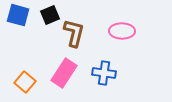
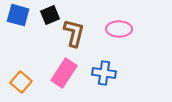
pink ellipse: moved 3 px left, 2 px up
orange square: moved 4 px left
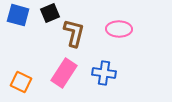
black square: moved 2 px up
orange square: rotated 15 degrees counterclockwise
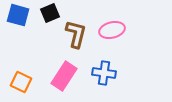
pink ellipse: moved 7 px left, 1 px down; rotated 15 degrees counterclockwise
brown L-shape: moved 2 px right, 1 px down
pink rectangle: moved 3 px down
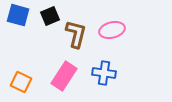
black square: moved 3 px down
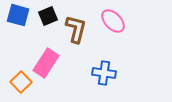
black square: moved 2 px left
pink ellipse: moved 1 px right, 9 px up; rotated 60 degrees clockwise
brown L-shape: moved 5 px up
pink rectangle: moved 18 px left, 13 px up
orange square: rotated 20 degrees clockwise
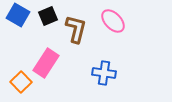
blue square: rotated 15 degrees clockwise
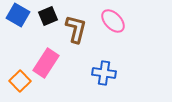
orange square: moved 1 px left, 1 px up
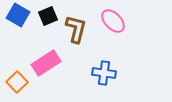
pink rectangle: rotated 24 degrees clockwise
orange square: moved 3 px left, 1 px down
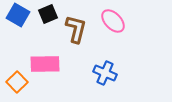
black square: moved 2 px up
pink rectangle: moved 1 px left, 1 px down; rotated 32 degrees clockwise
blue cross: moved 1 px right; rotated 15 degrees clockwise
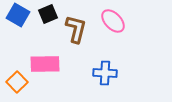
blue cross: rotated 20 degrees counterclockwise
